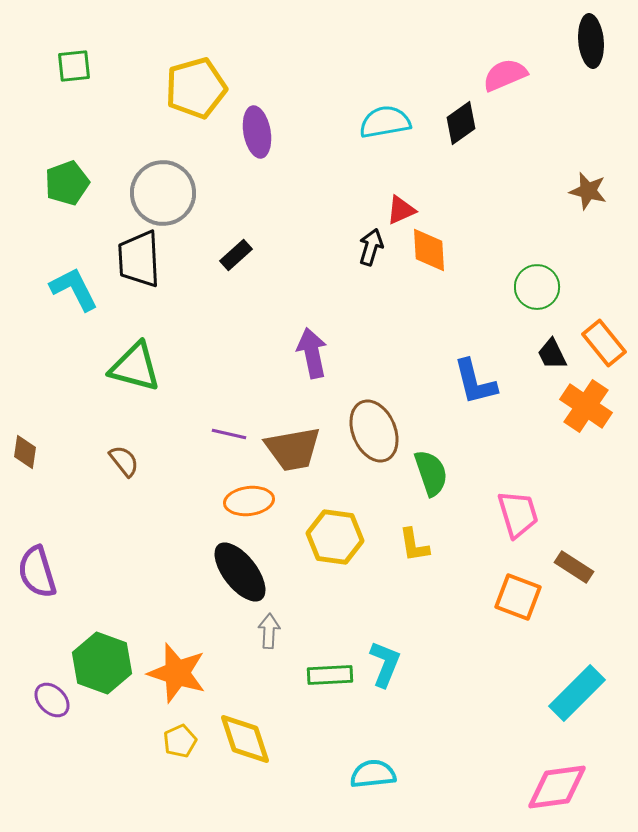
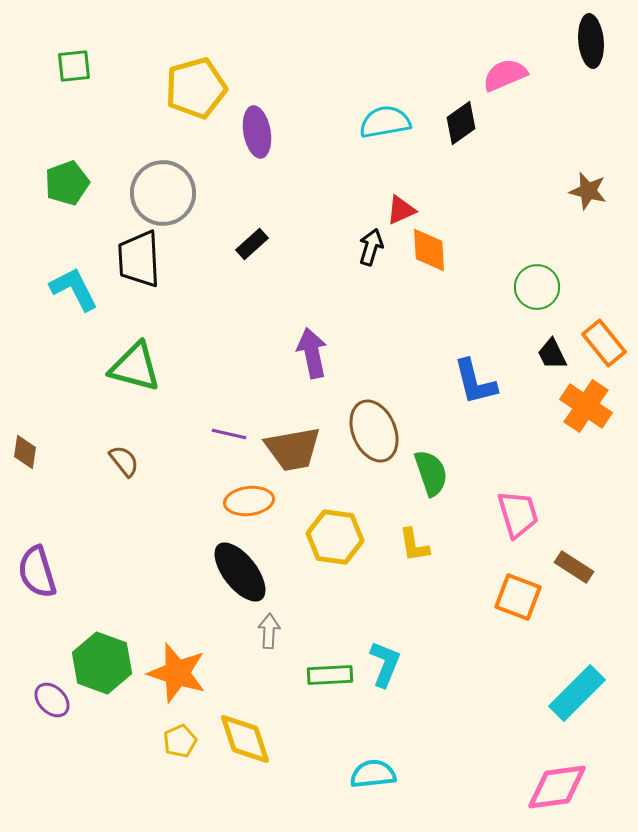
black rectangle at (236, 255): moved 16 px right, 11 px up
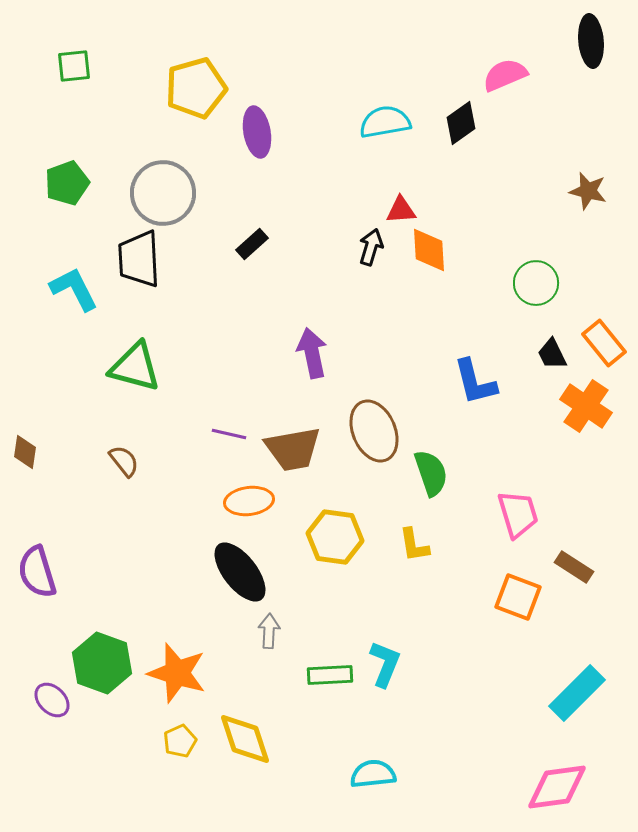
red triangle at (401, 210): rotated 20 degrees clockwise
green circle at (537, 287): moved 1 px left, 4 px up
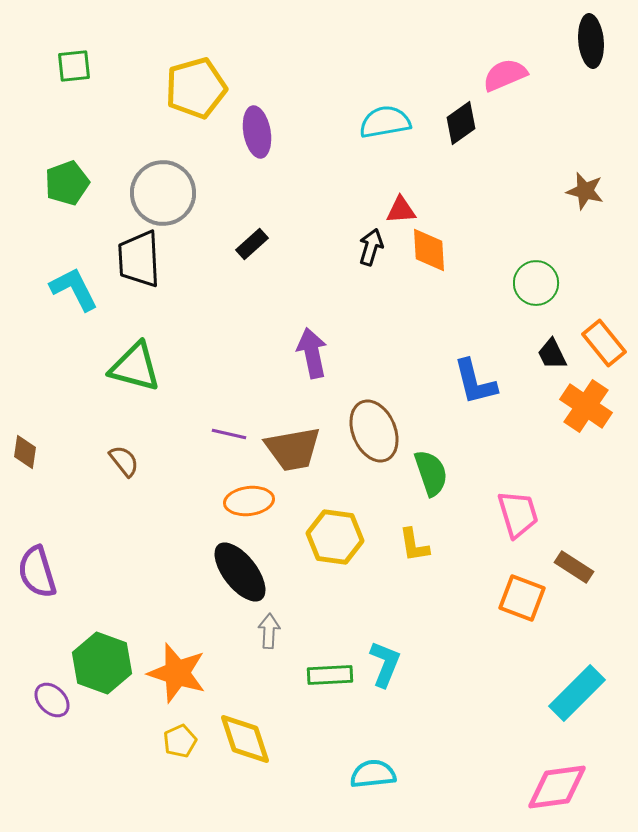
brown star at (588, 191): moved 3 px left
orange square at (518, 597): moved 4 px right, 1 px down
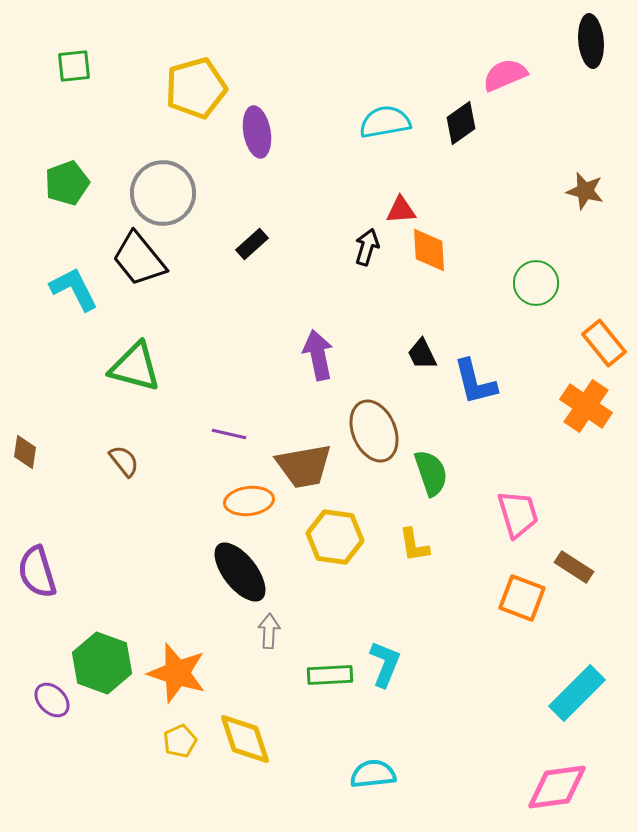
black arrow at (371, 247): moved 4 px left
black trapezoid at (139, 259): rotated 36 degrees counterclockwise
purple arrow at (312, 353): moved 6 px right, 2 px down
black trapezoid at (552, 354): moved 130 px left
brown trapezoid at (293, 449): moved 11 px right, 17 px down
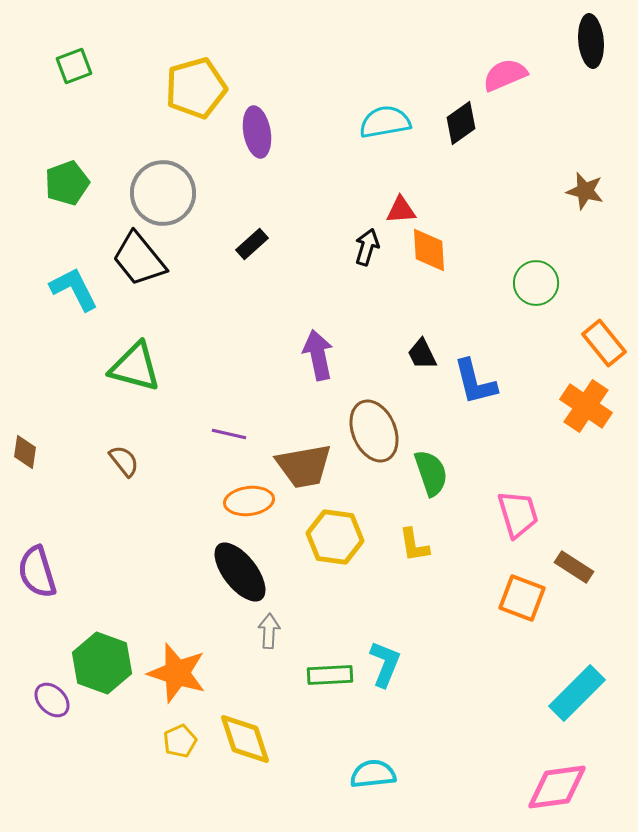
green square at (74, 66): rotated 15 degrees counterclockwise
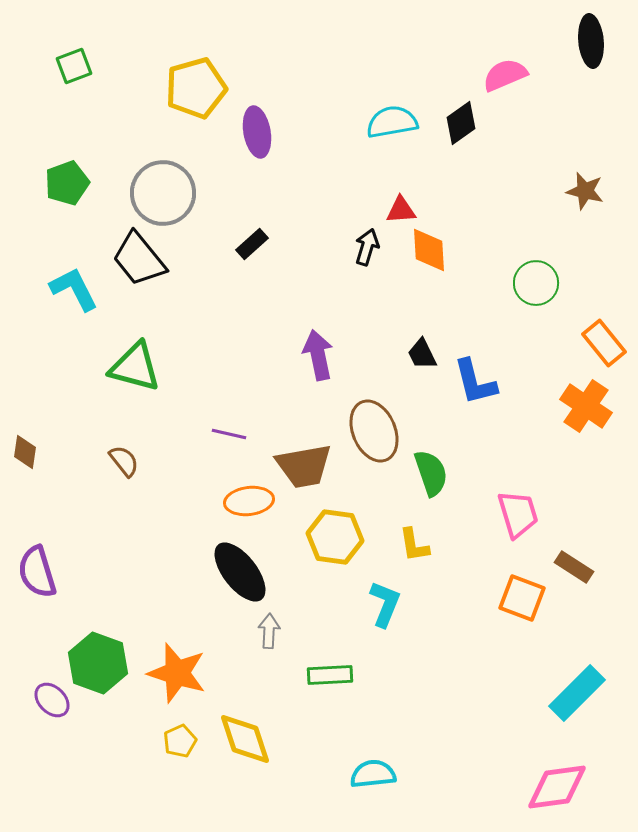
cyan semicircle at (385, 122): moved 7 px right
green hexagon at (102, 663): moved 4 px left
cyan L-shape at (385, 664): moved 60 px up
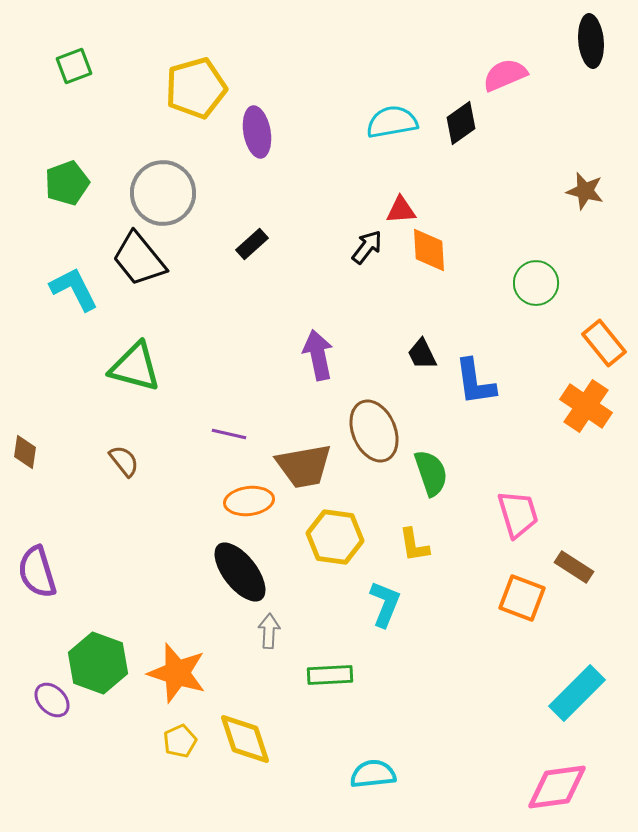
black arrow at (367, 247): rotated 21 degrees clockwise
blue L-shape at (475, 382): rotated 6 degrees clockwise
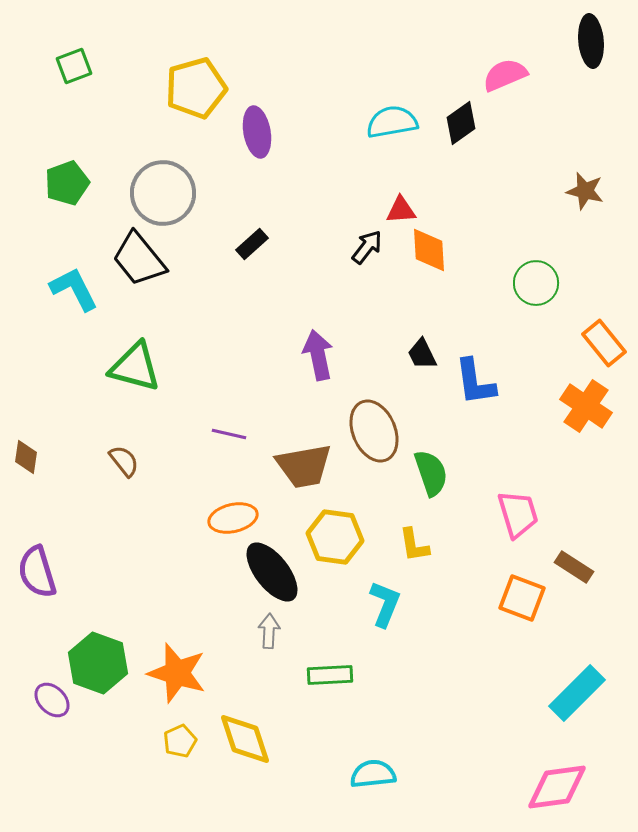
brown diamond at (25, 452): moved 1 px right, 5 px down
orange ellipse at (249, 501): moved 16 px left, 17 px down; rotated 6 degrees counterclockwise
black ellipse at (240, 572): moved 32 px right
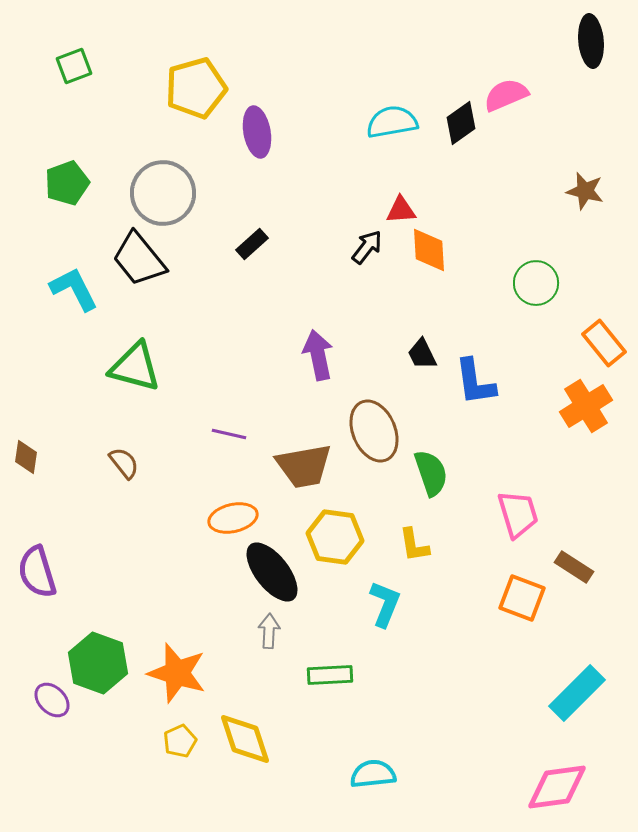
pink semicircle at (505, 75): moved 1 px right, 20 px down
orange cross at (586, 406): rotated 24 degrees clockwise
brown semicircle at (124, 461): moved 2 px down
